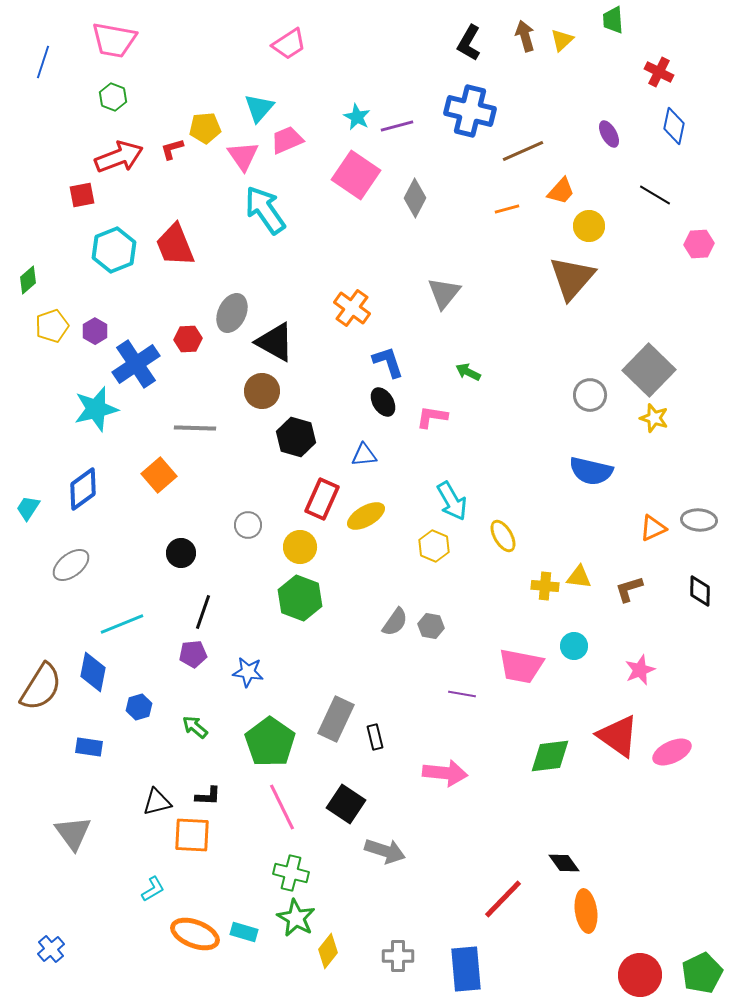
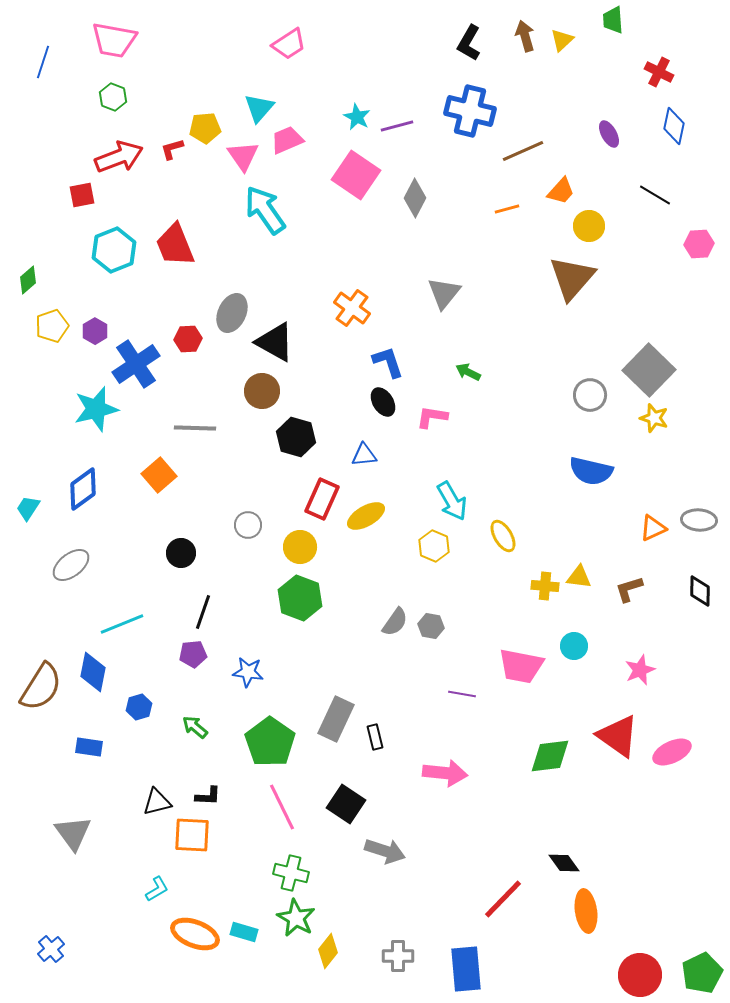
cyan L-shape at (153, 889): moved 4 px right
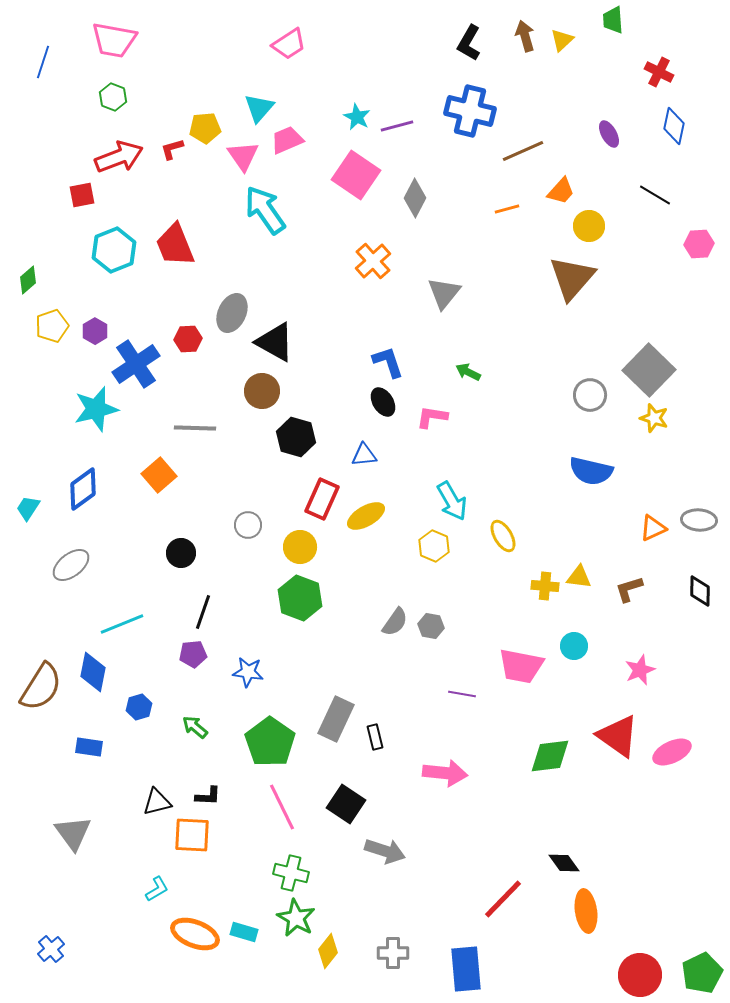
orange cross at (352, 308): moved 21 px right, 47 px up; rotated 12 degrees clockwise
gray cross at (398, 956): moved 5 px left, 3 px up
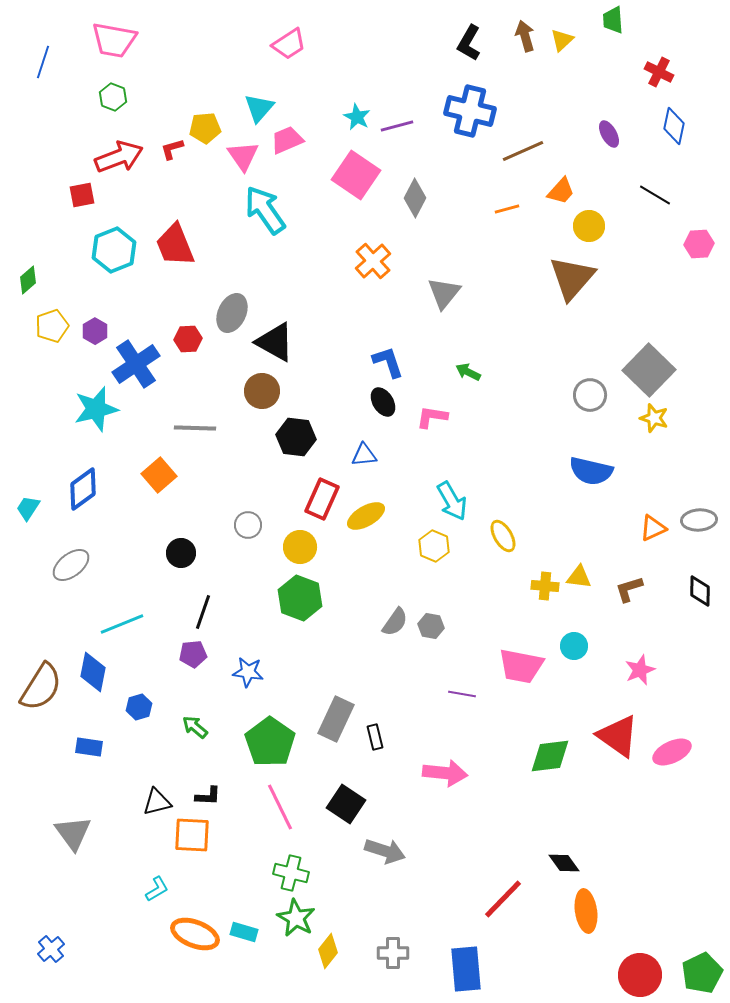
black hexagon at (296, 437): rotated 9 degrees counterclockwise
gray ellipse at (699, 520): rotated 8 degrees counterclockwise
pink line at (282, 807): moved 2 px left
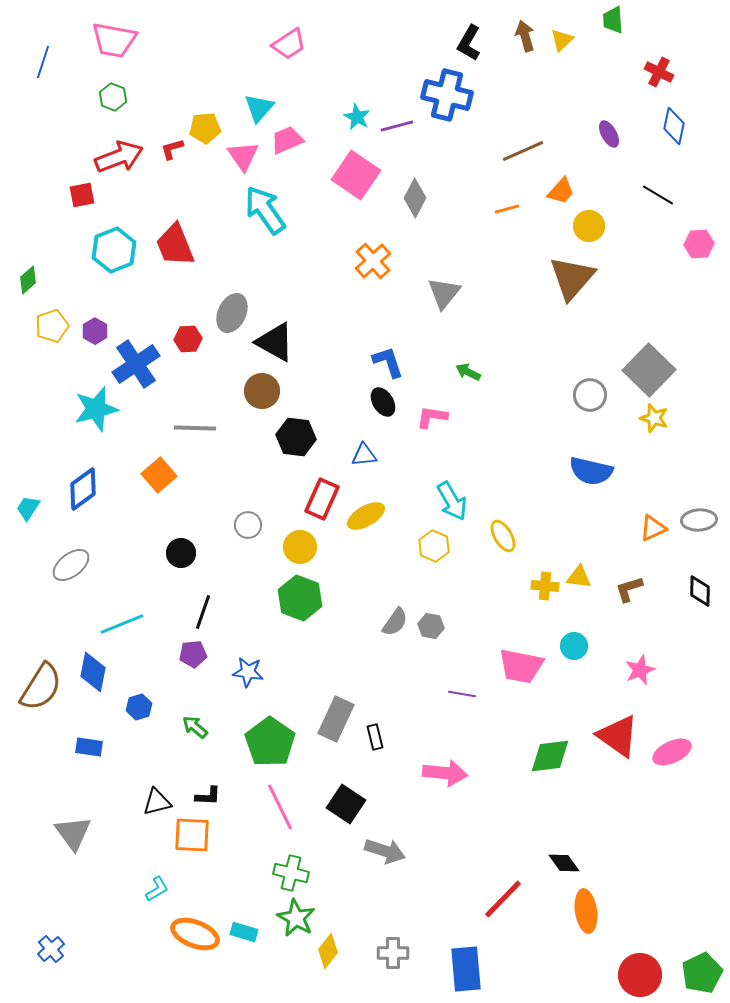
blue cross at (470, 111): moved 23 px left, 16 px up
black line at (655, 195): moved 3 px right
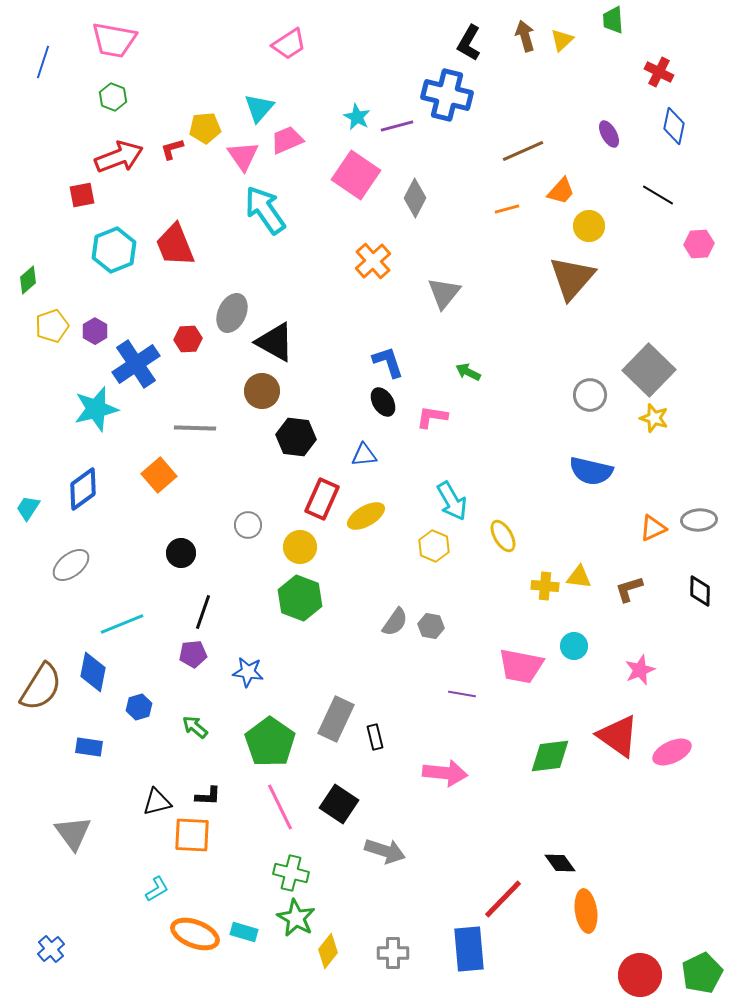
black square at (346, 804): moved 7 px left
black diamond at (564, 863): moved 4 px left
blue rectangle at (466, 969): moved 3 px right, 20 px up
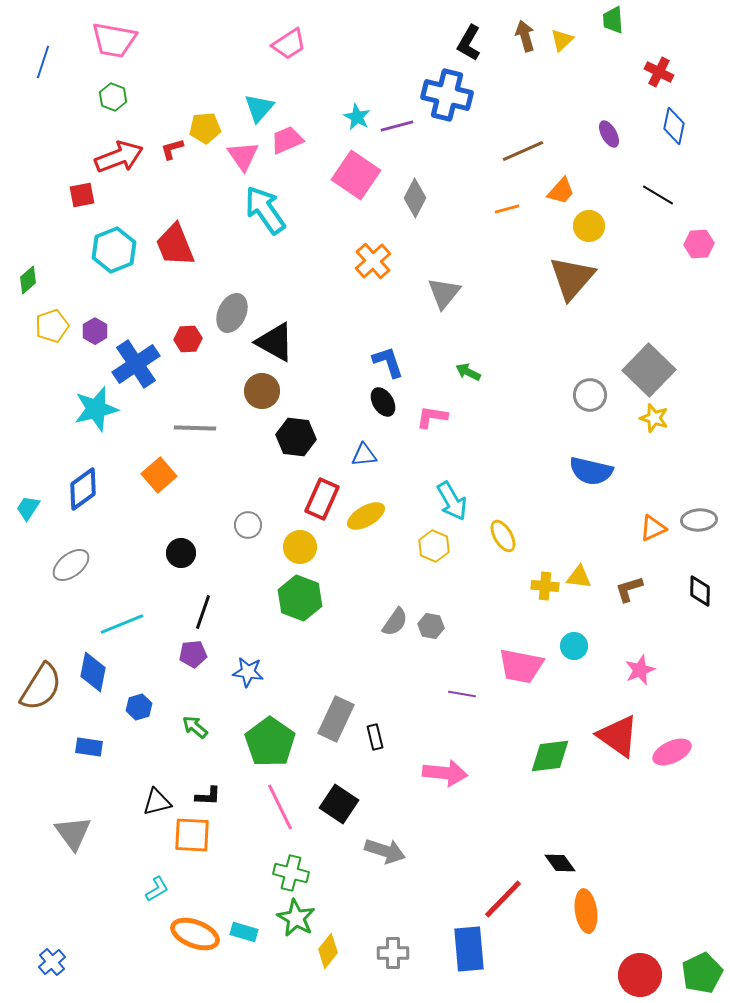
blue cross at (51, 949): moved 1 px right, 13 px down
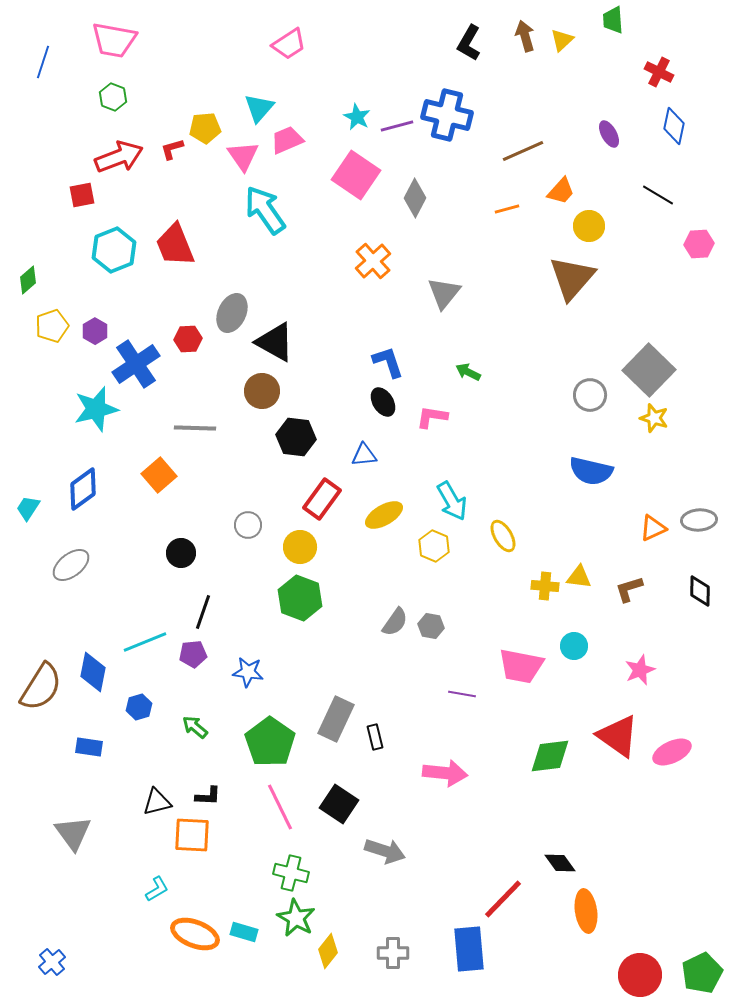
blue cross at (447, 95): moved 20 px down
red rectangle at (322, 499): rotated 12 degrees clockwise
yellow ellipse at (366, 516): moved 18 px right, 1 px up
cyan line at (122, 624): moved 23 px right, 18 px down
